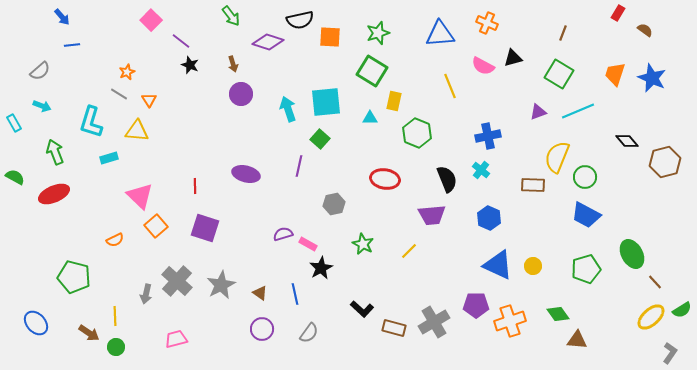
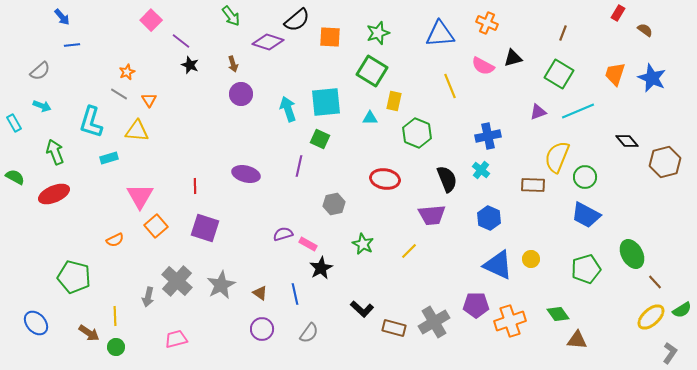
black semicircle at (300, 20): moved 3 px left; rotated 28 degrees counterclockwise
green square at (320, 139): rotated 18 degrees counterclockwise
pink triangle at (140, 196): rotated 16 degrees clockwise
yellow circle at (533, 266): moved 2 px left, 7 px up
gray arrow at (146, 294): moved 2 px right, 3 px down
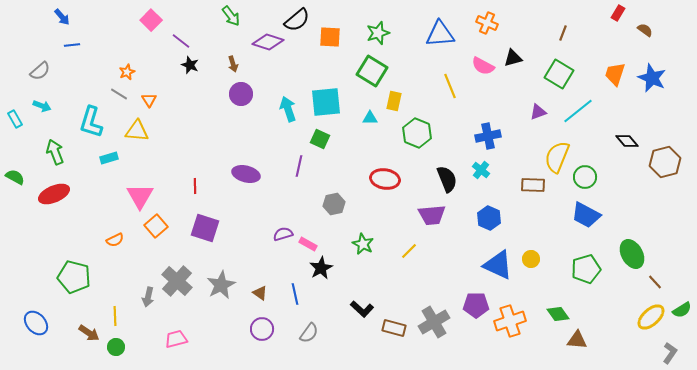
cyan line at (578, 111): rotated 16 degrees counterclockwise
cyan rectangle at (14, 123): moved 1 px right, 4 px up
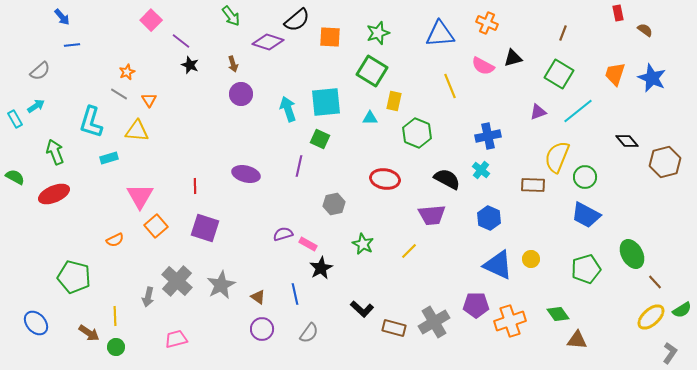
red rectangle at (618, 13): rotated 42 degrees counterclockwise
cyan arrow at (42, 106): moved 6 px left; rotated 54 degrees counterclockwise
black semicircle at (447, 179): rotated 40 degrees counterclockwise
brown triangle at (260, 293): moved 2 px left, 4 px down
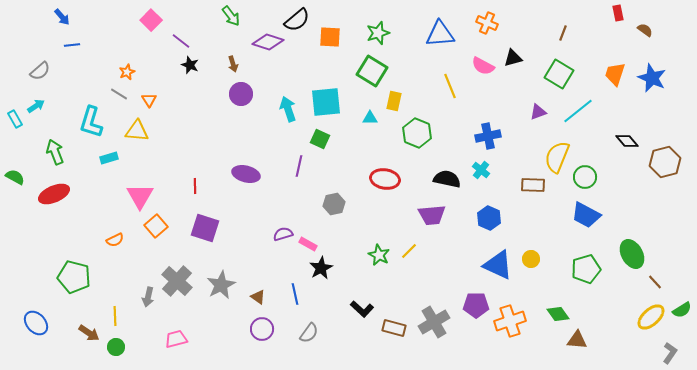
black semicircle at (447, 179): rotated 16 degrees counterclockwise
green star at (363, 244): moved 16 px right, 11 px down
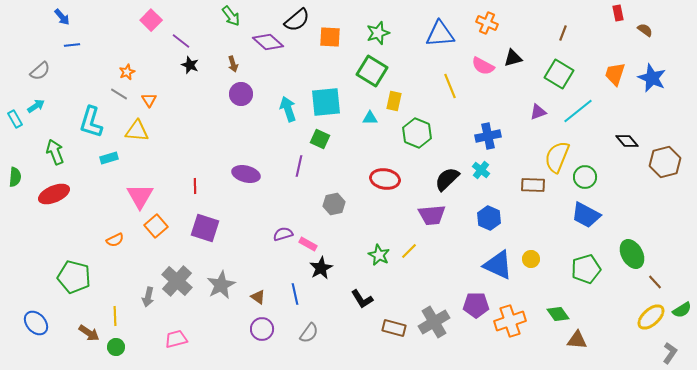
purple diamond at (268, 42): rotated 24 degrees clockwise
green semicircle at (15, 177): rotated 66 degrees clockwise
black semicircle at (447, 179): rotated 56 degrees counterclockwise
black L-shape at (362, 309): moved 10 px up; rotated 15 degrees clockwise
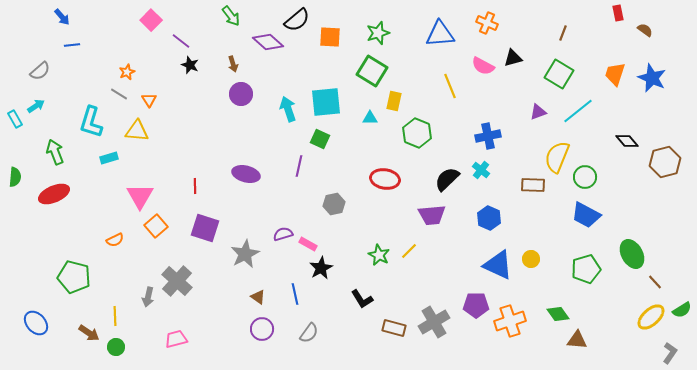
gray star at (221, 285): moved 24 px right, 31 px up
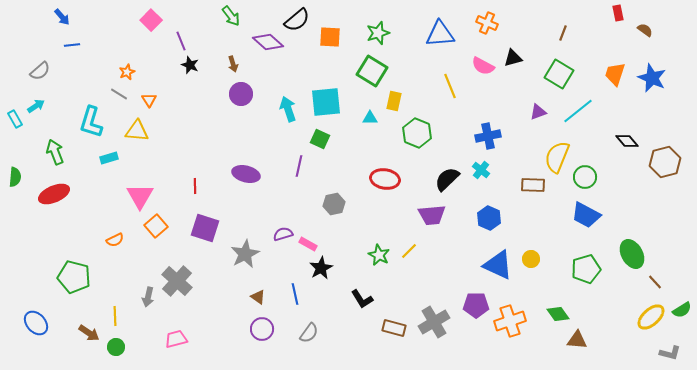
purple line at (181, 41): rotated 30 degrees clockwise
gray L-shape at (670, 353): rotated 70 degrees clockwise
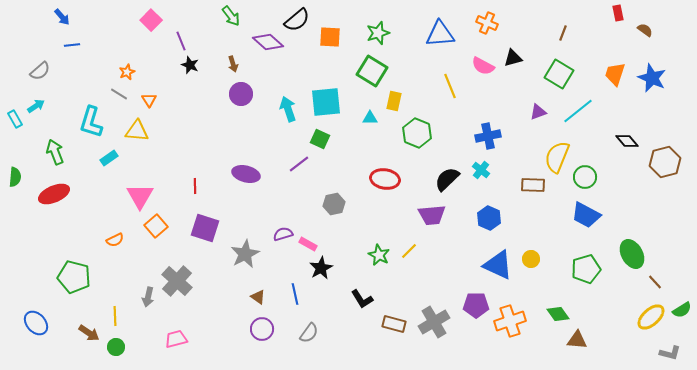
cyan rectangle at (109, 158): rotated 18 degrees counterclockwise
purple line at (299, 166): moved 2 px up; rotated 40 degrees clockwise
brown rectangle at (394, 328): moved 4 px up
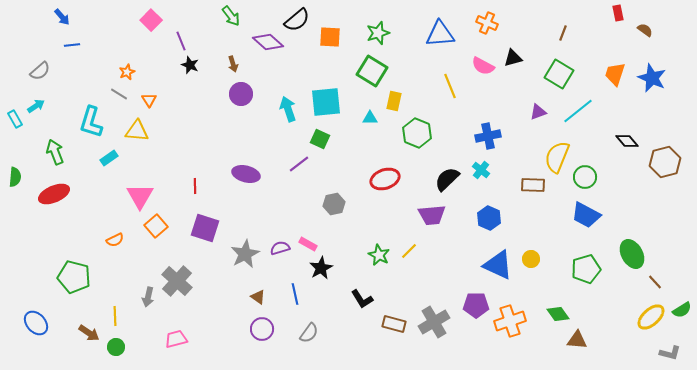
red ellipse at (385, 179): rotated 28 degrees counterclockwise
purple semicircle at (283, 234): moved 3 px left, 14 px down
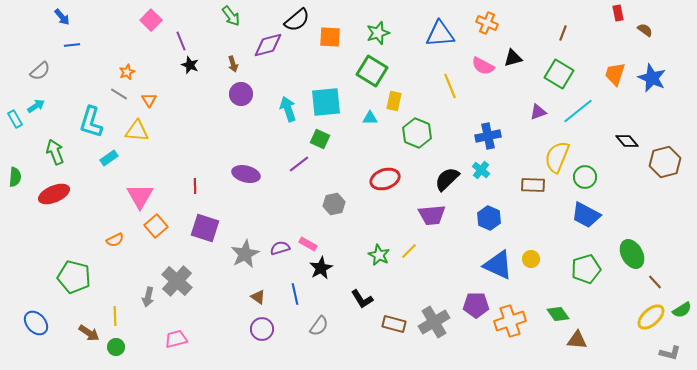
purple diamond at (268, 42): moved 3 px down; rotated 56 degrees counterclockwise
gray semicircle at (309, 333): moved 10 px right, 7 px up
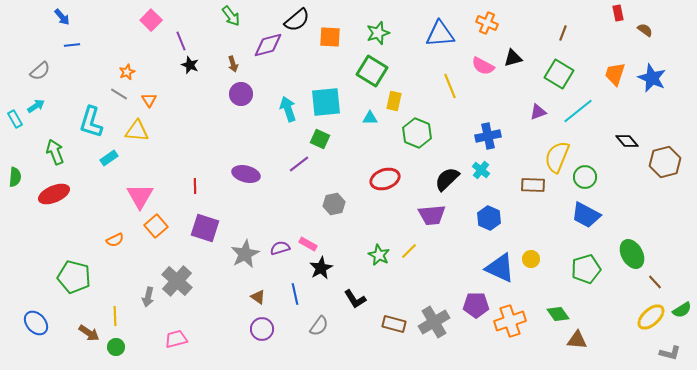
blue triangle at (498, 265): moved 2 px right, 3 px down
black L-shape at (362, 299): moved 7 px left
